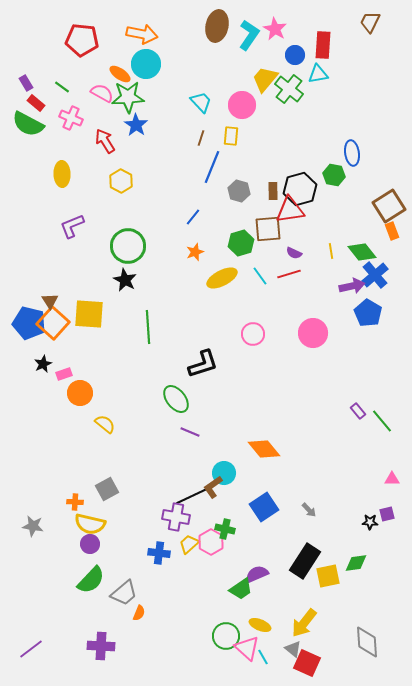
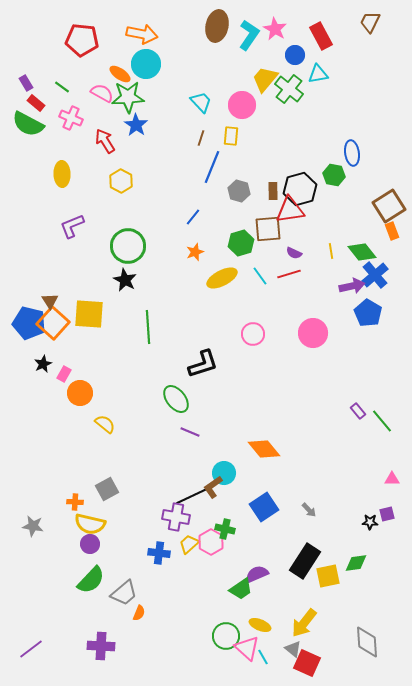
red rectangle at (323, 45): moved 2 px left, 9 px up; rotated 32 degrees counterclockwise
pink rectangle at (64, 374): rotated 42 degrees counterclockwise
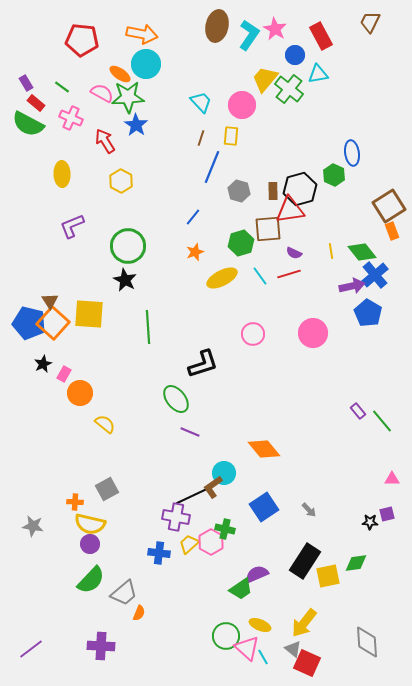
green hexagon at (334, 175): rotated 15 degrees clockwise
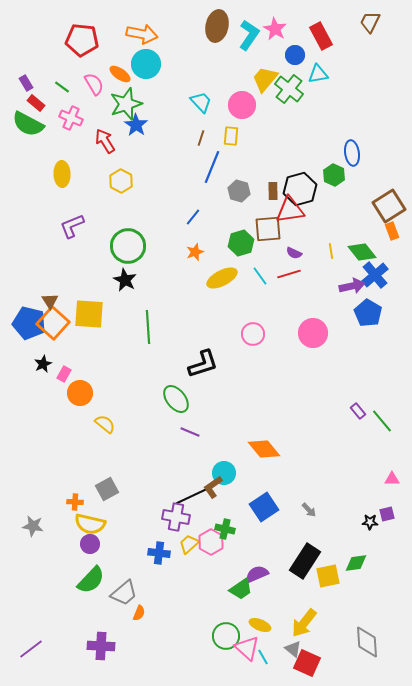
pink semicircle at (102, 93): moved 8 px left, 9 px up; rotated 30 degrees clockwise
green star at (128, 97): moved 2 px left, 7 px down; rotated 16 degrees counterclockwise
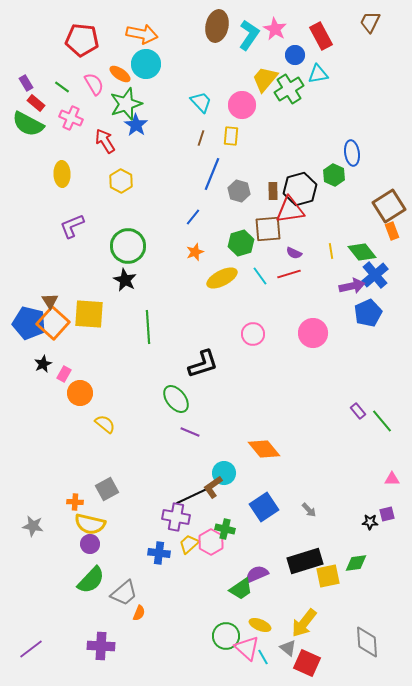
green cross at (289, 89): rotated 20 degrees clockwise
blue line at (212, 167): moved 7 px down
blue pentagon at (368, 313): rotated 16 degrees clockwise
black rectangle at (305, 561): rotated 40 degrees clockwise
gray triangle at (293, 649): moved 5 px left, 1 px up
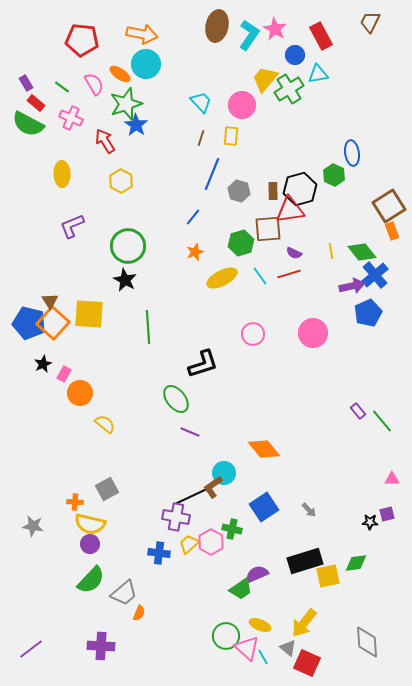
green cross at (225, 529): moved 7 px right
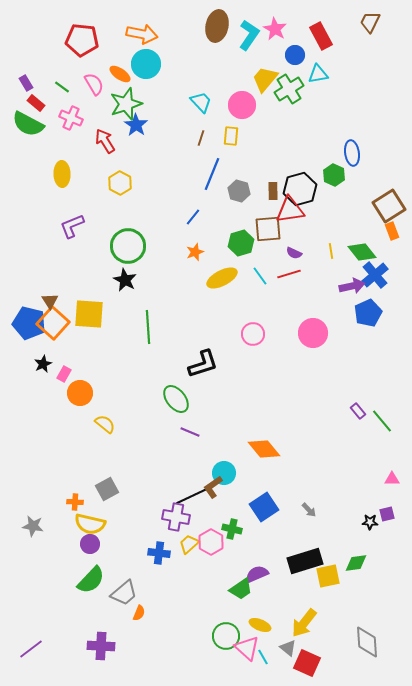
yellow hexagon at (121, 181): moved 1 px left, 2 px down
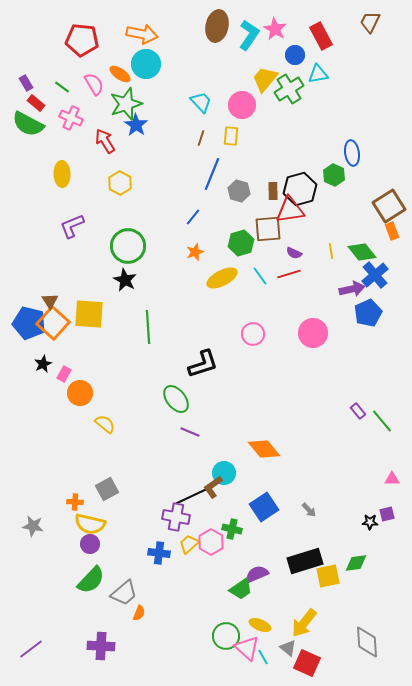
purple arrow at (352, 286): moved 3 px down
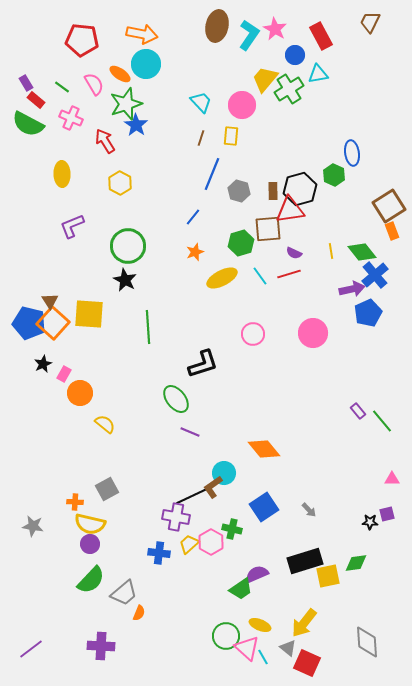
red rectangle at (36, 103): moved 3 px up
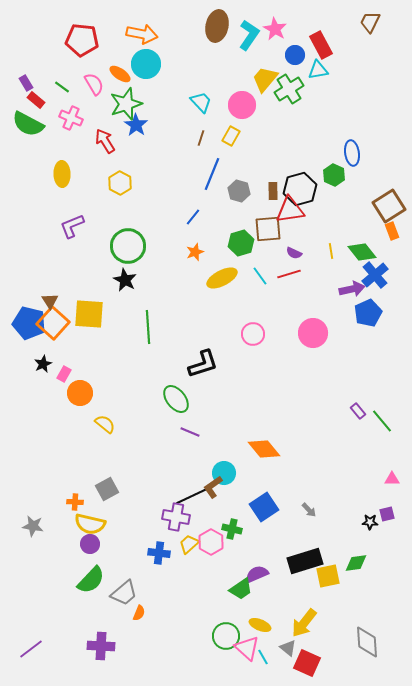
red rectangle at (321, 36): moved 9 px down
cyan triangle at (318, 74): moved 4 px up
yellow rectangle at (231, 136): rotated 24 degrees clockwise
